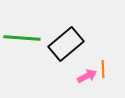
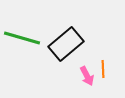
green line: rotated 12 degrees clockwise
pink arrow: rotated 90 degrees clockwise
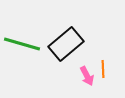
green line: moved 6 px down
